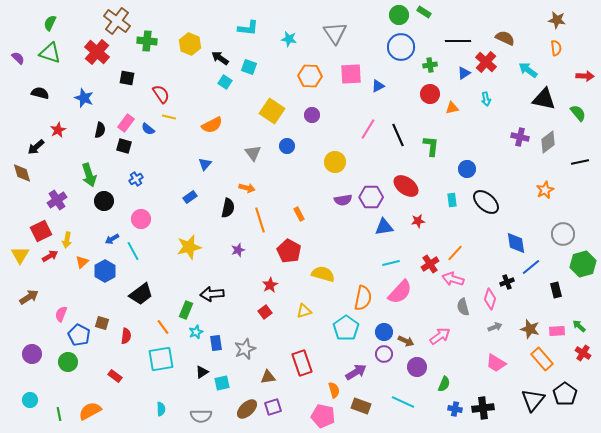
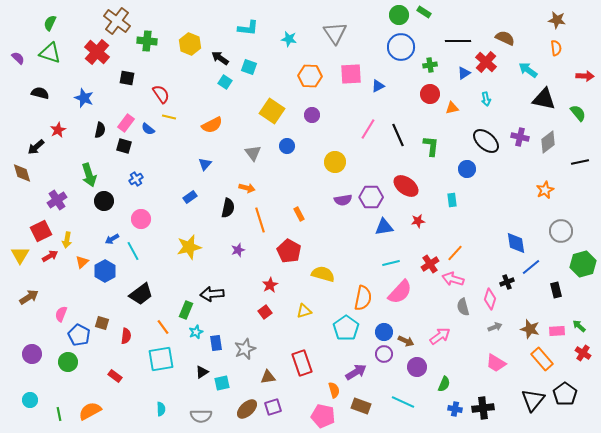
black ellipse at (486, 202): moved 61 px up
gray circle at (563, 234): moved 2 px left, 3 px up
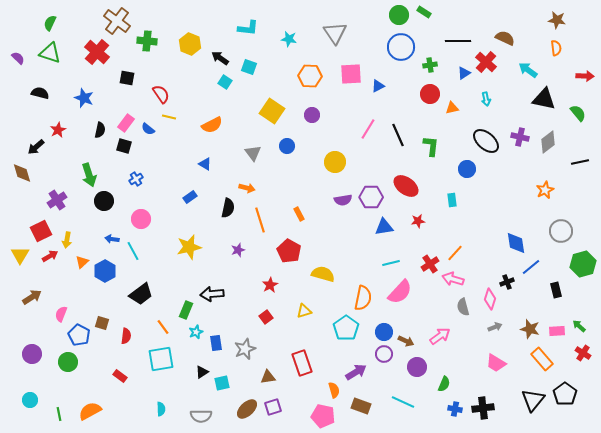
blue triangle at (205, 164): rotated 40 degrees counterclockwise
blue arrow at (112, 239): rotated 40 degrees clockwise
brown arrow at (29, 297): moved 3 px right
red square at (265, 312): moved 1 px right, 5 px down
red rectangle at (115, 376): moved 5 px right
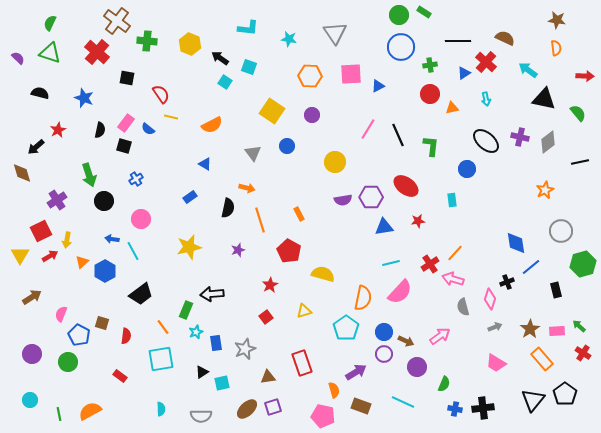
yellow line at (169, 117): moved 2 px right
brown star at (530, 329): rotated 24 degrees clockwise
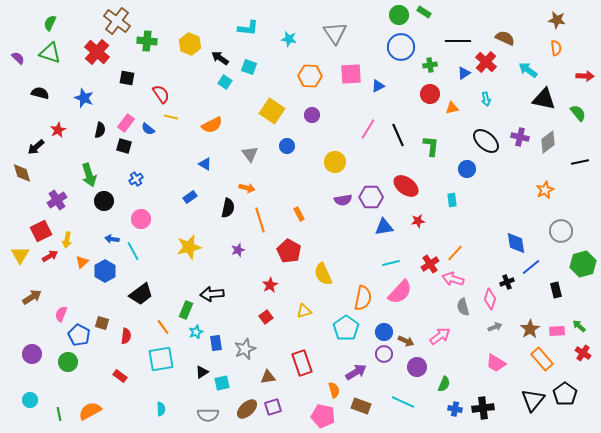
gray triangle at (253, 153): moved 3 px left, 1 px down
yellow semicircle at (323, 274): rotated 130 degrees counterclockwise
gray semicircle at (201, 416): moved 7 px right, 1 px up
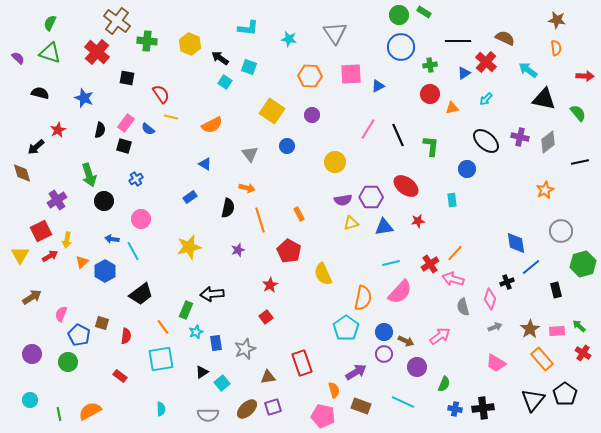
cyan arrow at (486, 99): rotated 56 degrees clockwise
yellow triangle at (304, 311): moved 47 px right, 88 px up
cyan square at (222, 383): rotated 28 degrees counterclockwise
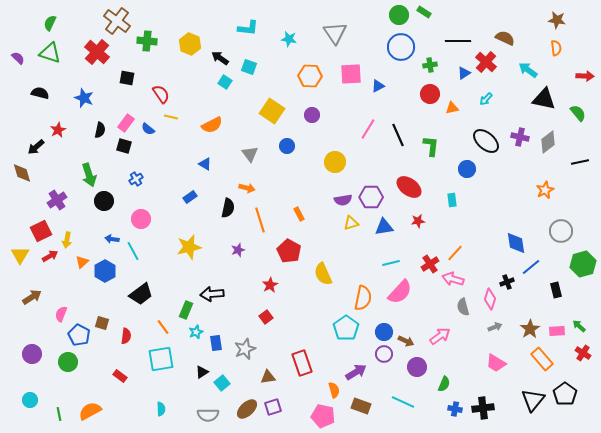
red ellipse at (406, 186): moved 3 px right, 1 px down
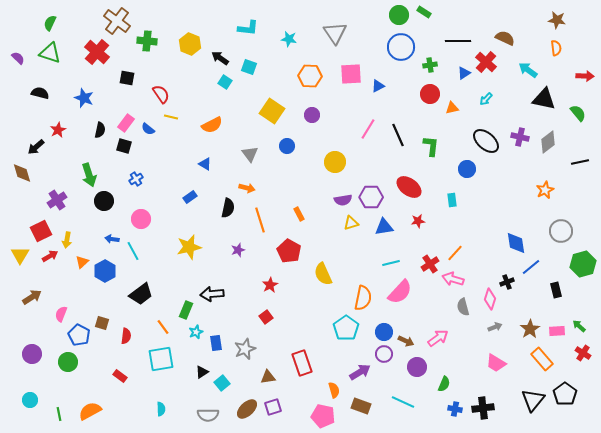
pink arrow at (440, 336): moved 2 px left, 2 px down
purple arrow at (356, 372): moved 4 px right
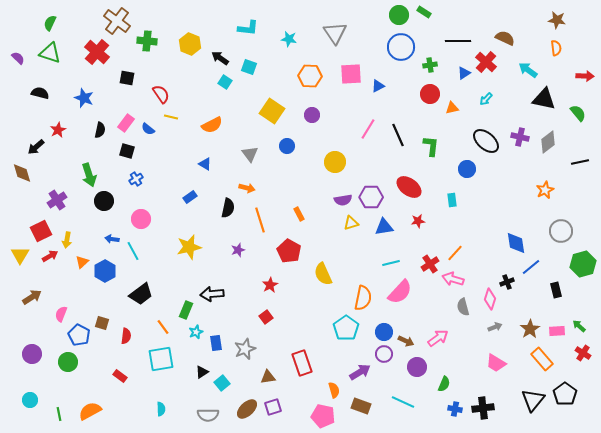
black square at (124, 146): moved 3 px right, 5 px down
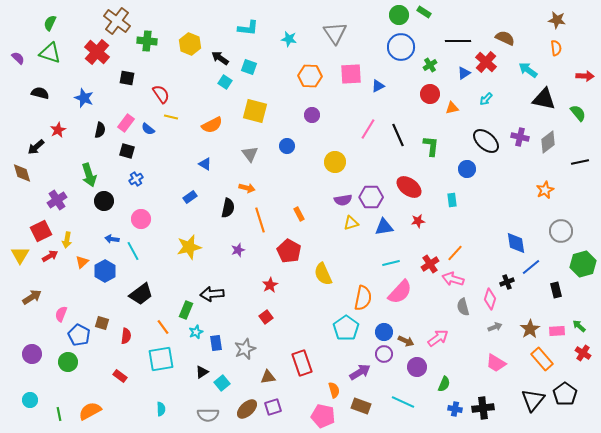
green cross at (430, 65): rotated 24 degrees counterclockwise
yellow square at (272, 111): moved 17 px left; rotated 20 degrees counterclockwise
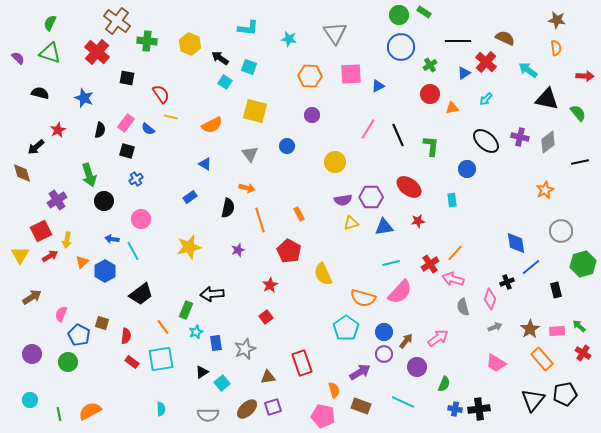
black triangle at (544, 99): moved 3 px right
orange semicircle at (363, 298): rotated 95 degrees clockwise
brown arrow at (406, 341): rotated 77 degrees counterclockwise
red rectangle at (120, 376): moved 12 px right, 14 px up
black pentagon at (565, 394): rotated 25 degrees clockwise
black cross at (483, 408): moved 4 px left, 1 px down
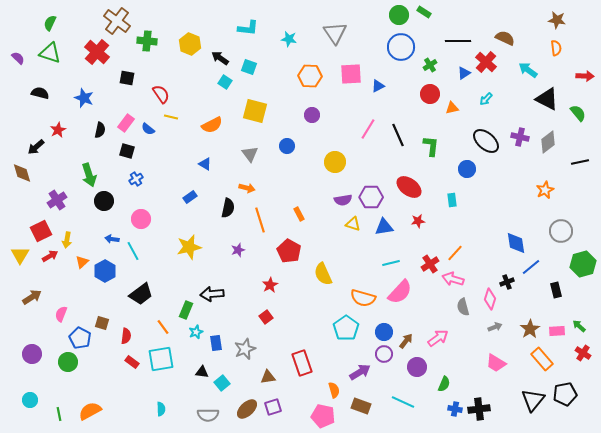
black triangle at (547, 99): rotated 15 degrees clockwise
yellow triangle at (351, 223): moved 2 px right, 1 px down; rotated 35 degrees clockwise
blue pentagon at (79, 335): moved 1 px right, 3 px down
black triangle at (202, 372): rotated 40 degrees clockwise
